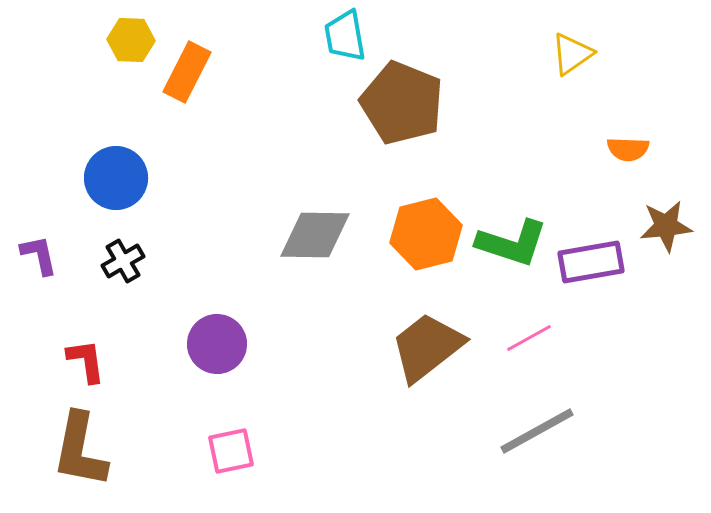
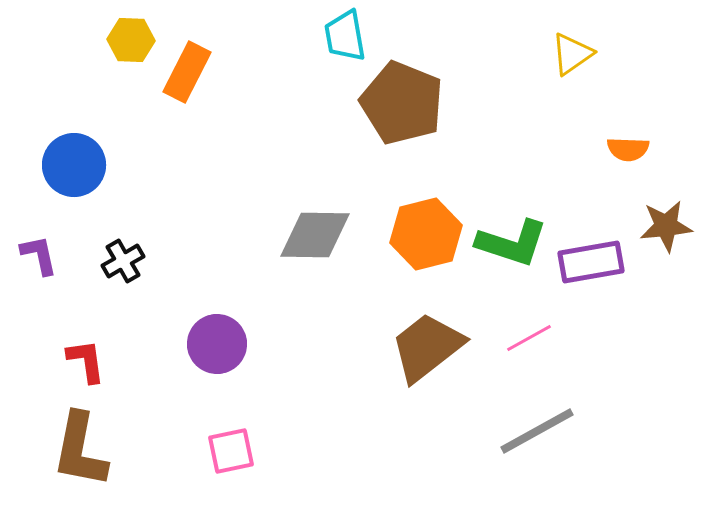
blue circle: moved 42 px left, 13 px up
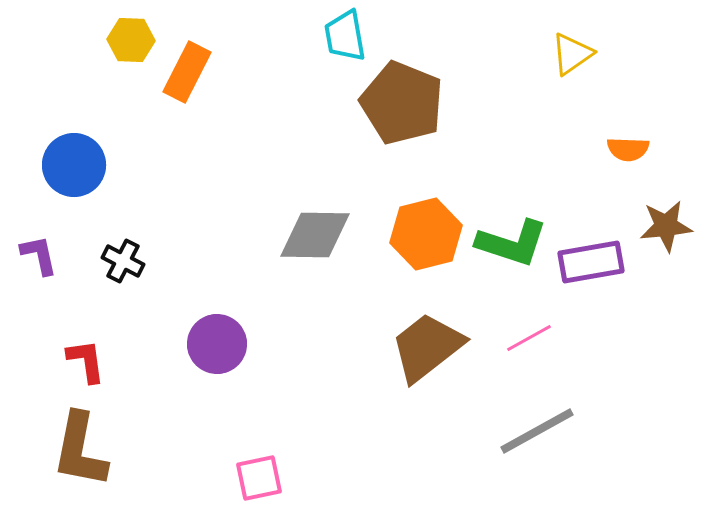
black cross: rotated 33 degrees counterclockwise
pink square: moved 28 px right, 27 px down
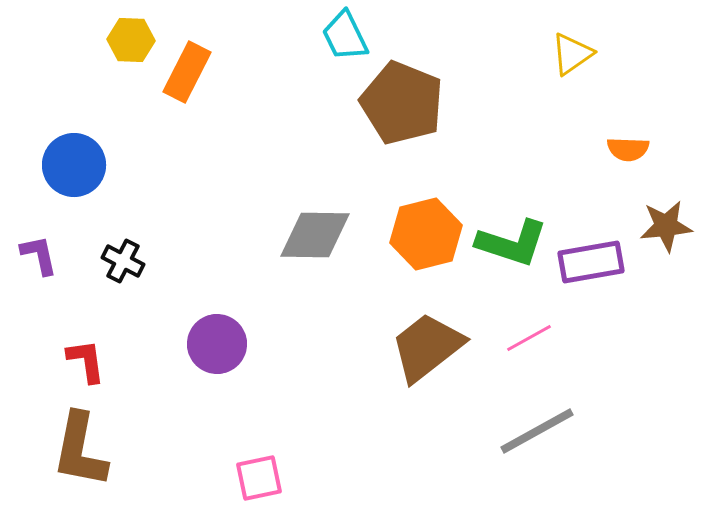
cyan trapezoid: rotated 16 degrees counterclockwise
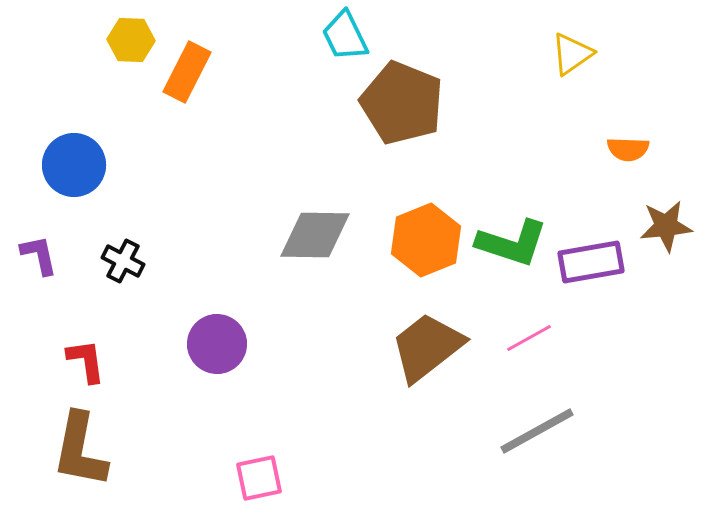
orange hexagon: moved 6 px down; rotated 8 degrees counterclockwise
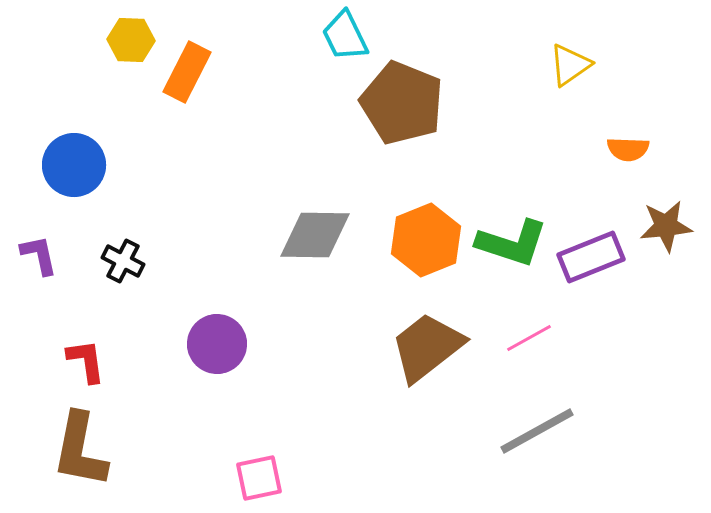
yellow triangle: moved 2 px left, 11 px down
purple rectangle: moved 5 px up; rotated 12 degrees counterclockwise
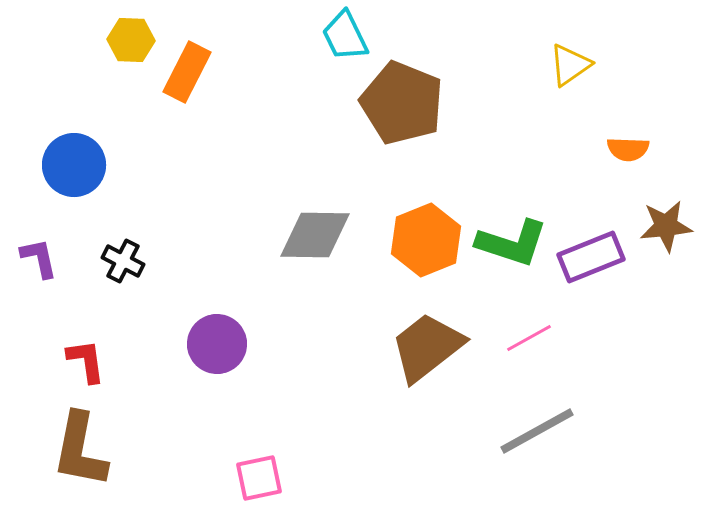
purple L-shape: moved 3 px down
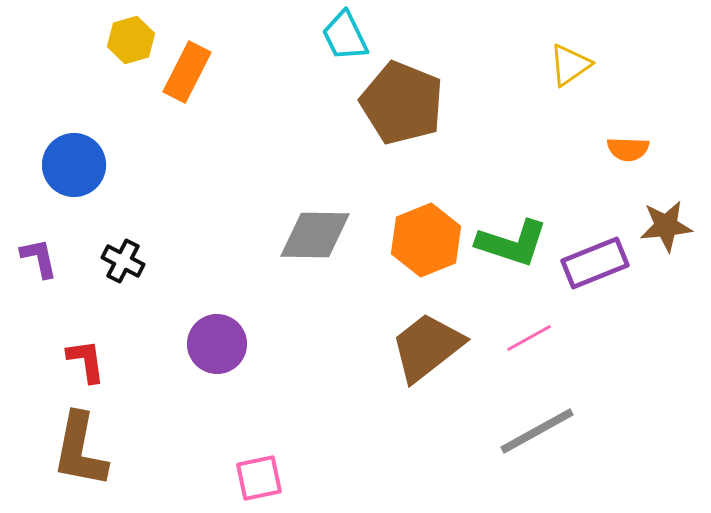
yellow hexagon: rotated 18 degrees counterclockwise
purple rectangle: moved 4 px right, 6 px down
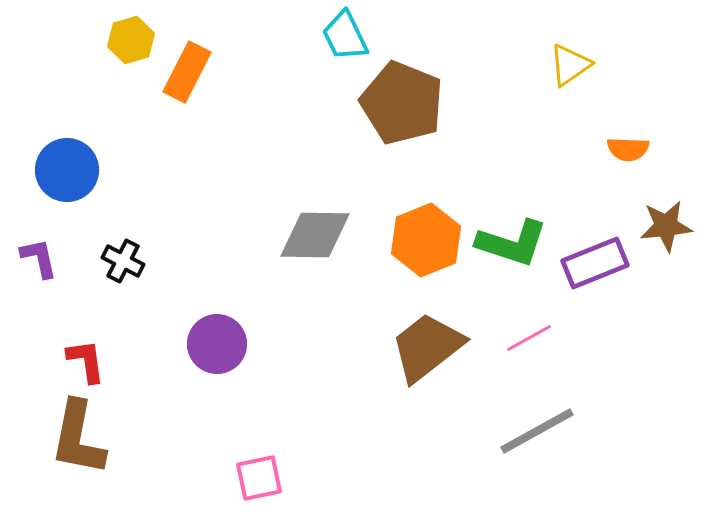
blue circle: moved 7 px left, 5 px down
brown L-shape: moved 2 px left, 12 px up
